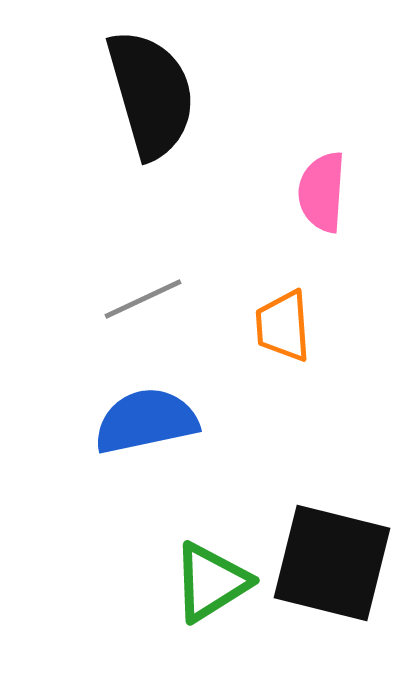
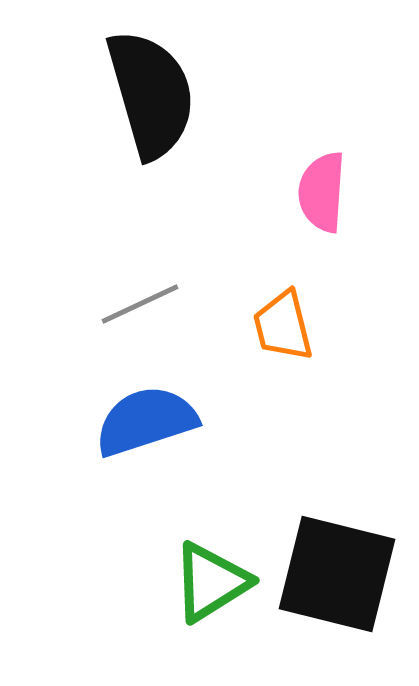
gray line: moved 3 px left, 5 px down
orange trapezoid: rotated 10 degrees counterclockwise
blue semicircle: rotated 6 degrees counterclockwise
black square: moved 5 px right, 11 px down
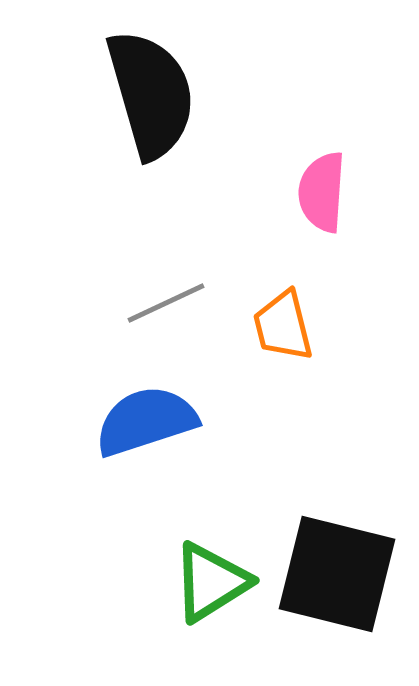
gray line: moved 26 px right, 1 px up
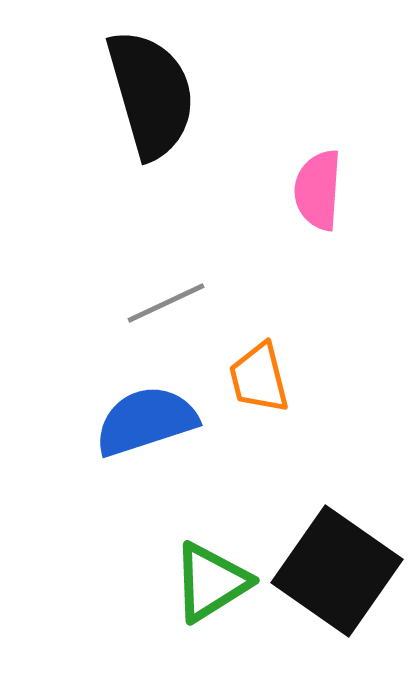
pink semicircle: moved 4 px left, 2 px up
orange trapezoid: moved 24 px left, 52 px down
black square: moved 3 px up; rotated 21 degrees clockwise
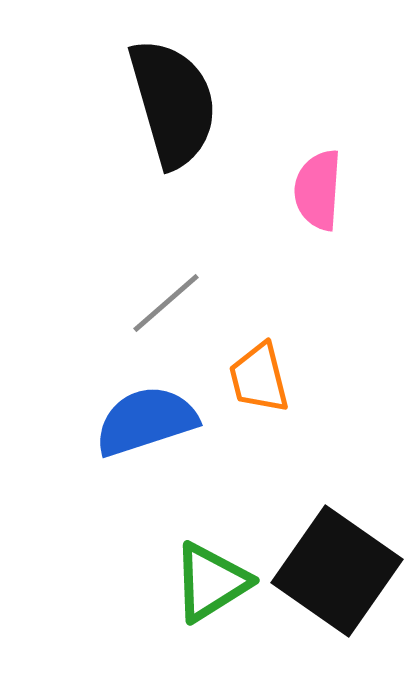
black semicircle: moved 22 px right, 9 px down
gray line: rotated 16 degrees counterclockwise
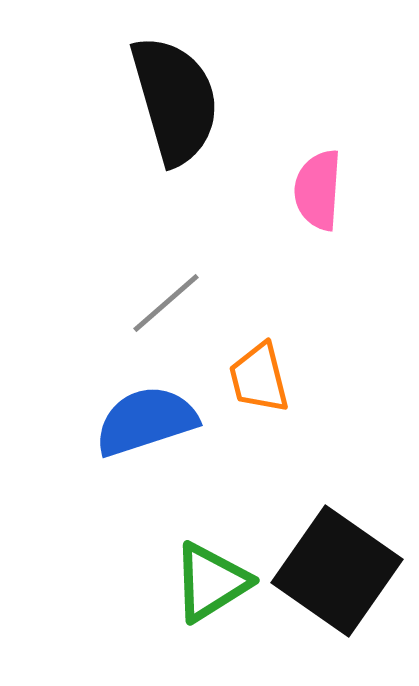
black semicircle: moved 2 px right, 3 px up
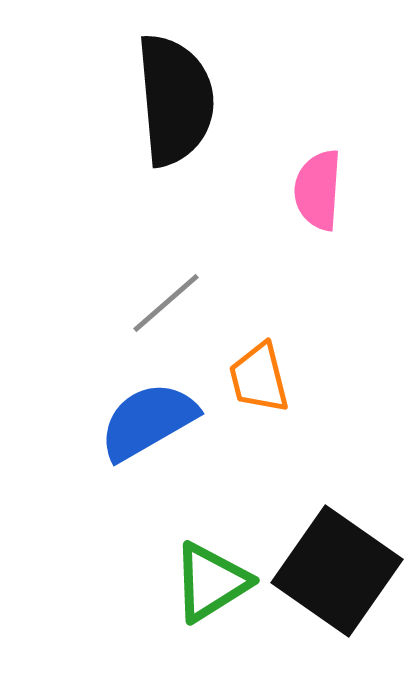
black semicircle: rotated 11 degrees clockwise
blue semicircle: moved 2 px right; rotated 12 degrees counterclockwise
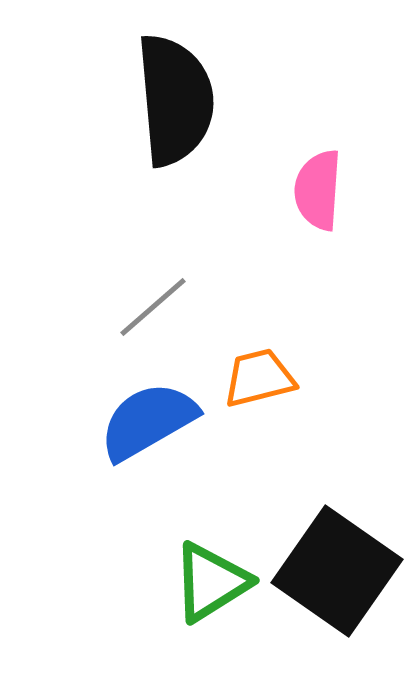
gray line: moved 13 px left, 4 px down
orange trapezoid: rotated 90 degrees clockwise
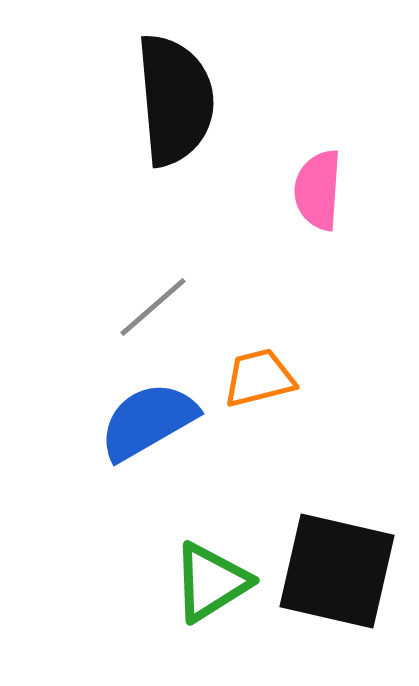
black square: rotated 22 degrees counterclockwise
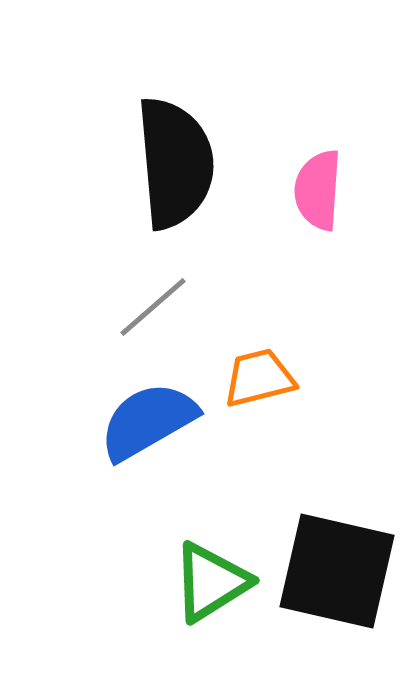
black semicircle: moved 63 px down
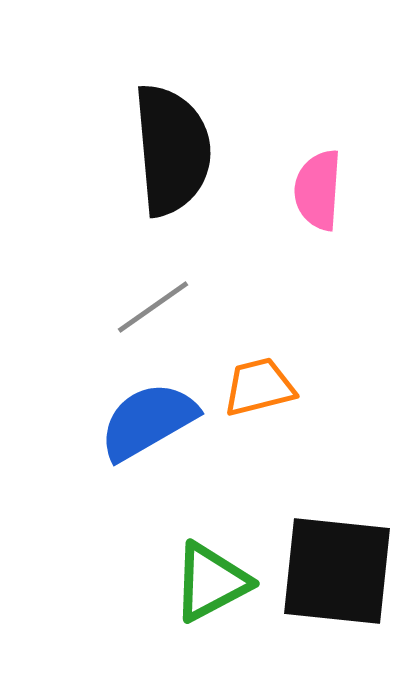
black semicircle: moved 3 px left, 13 px up
gray line: rotated 6 degrees clockwise
orange trapezoid: moved 9 px down
black square: rotated 7 degrees counterclockwise
green triangle: rotated 4 degrees clockwise
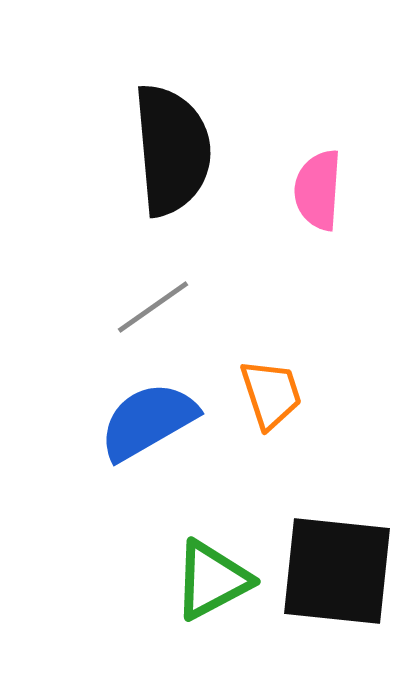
orange trapezoid: moved 12 px right, 7 px down; rotated 86 degrees clockwise
green triangle: moved 1 px right, 2 px up
